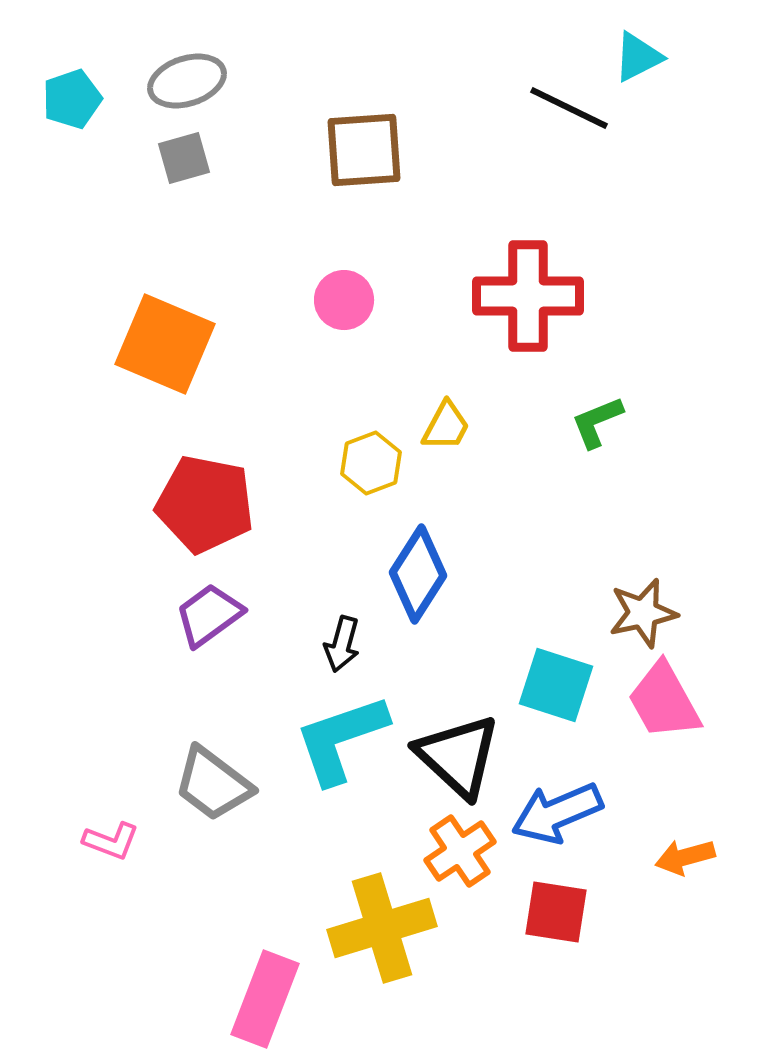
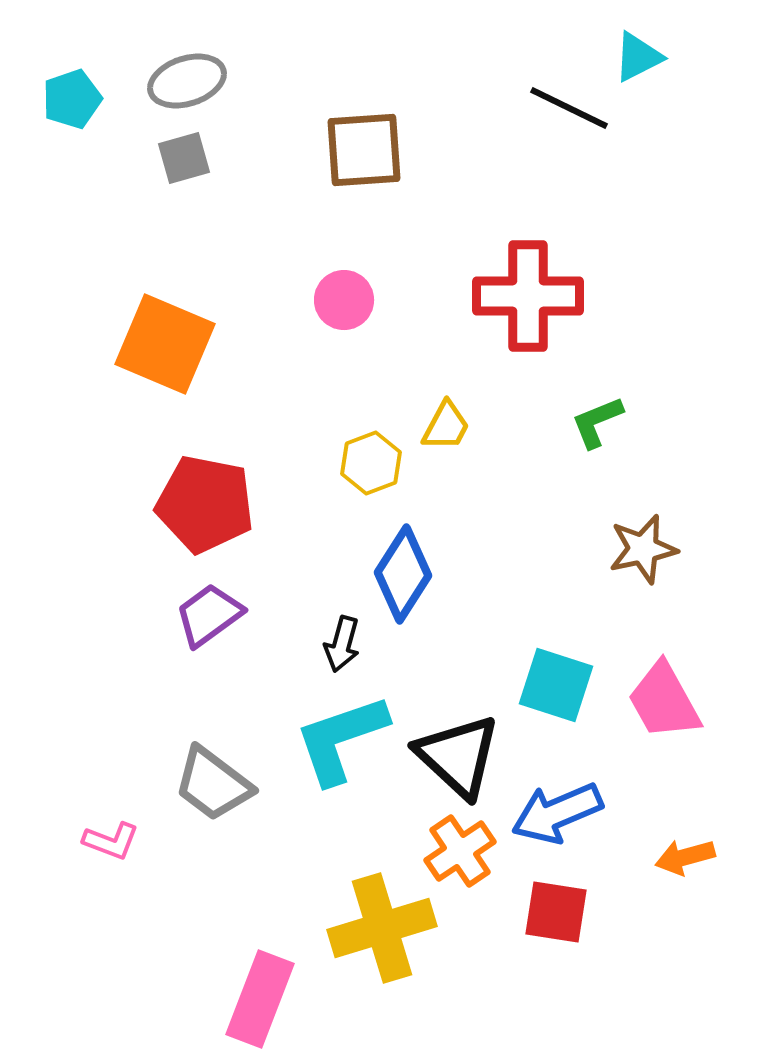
blue diamond: moved 15 px left
brown star: moved 64 px up
pink rectangle: moved 5 px left
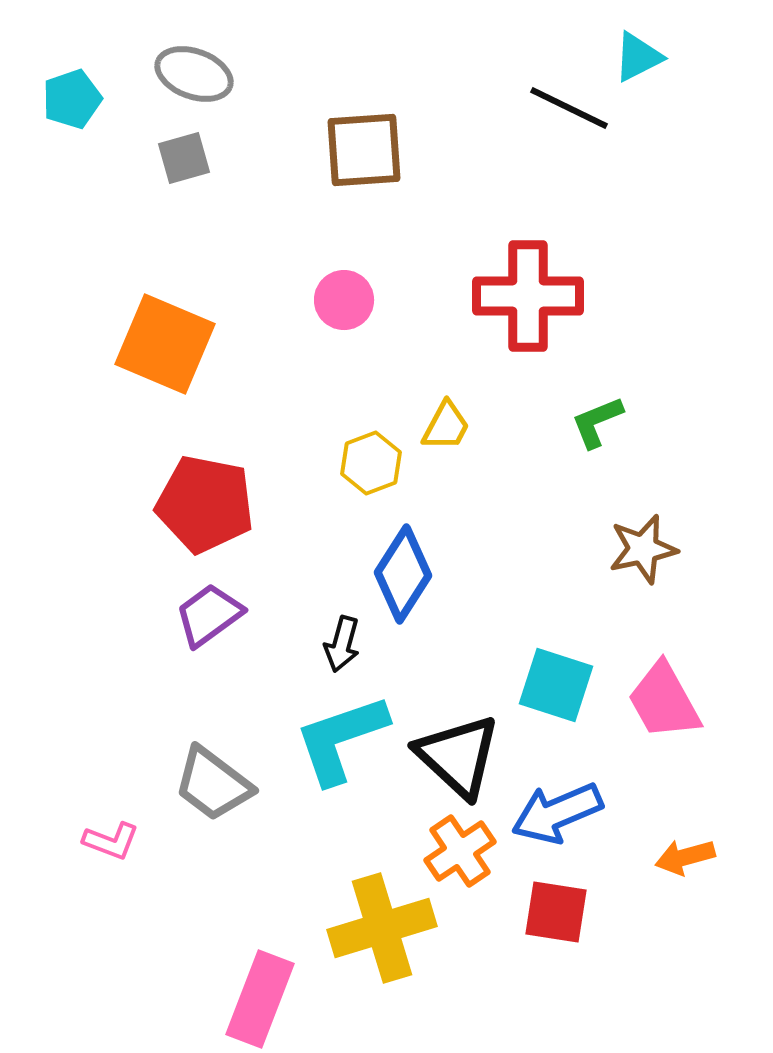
gray ellipse: moved 7 px right, 7 px up; rotated 38 degrees clockwise
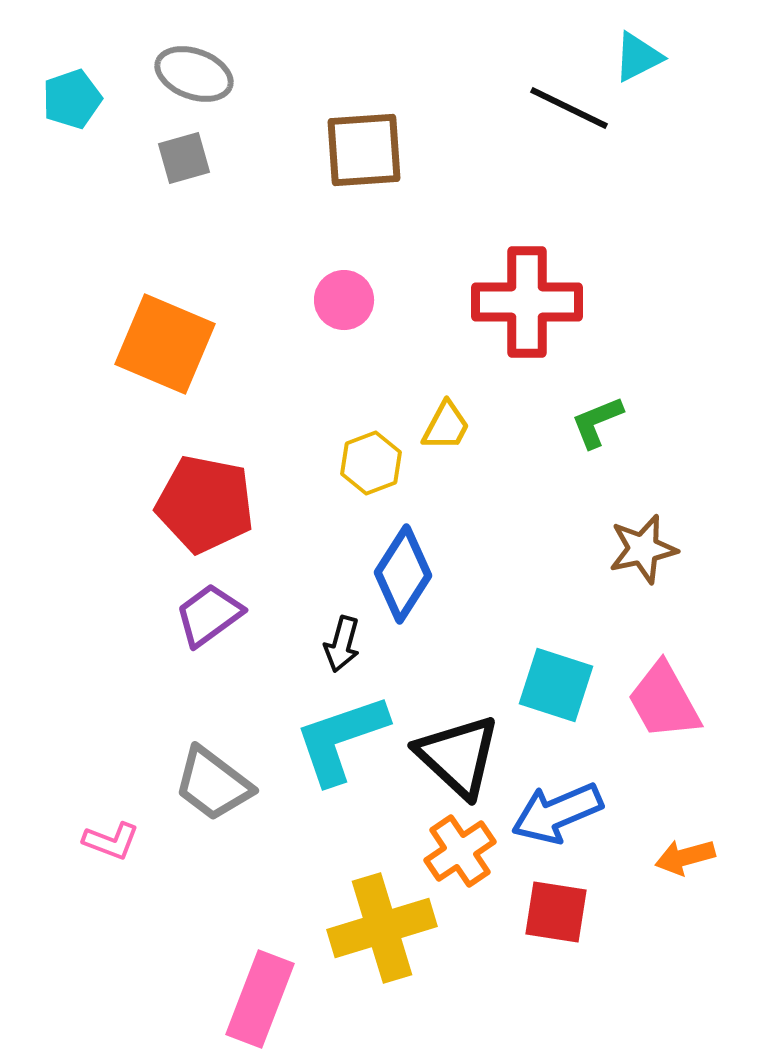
red cross: moved 1 px left, 6 px down
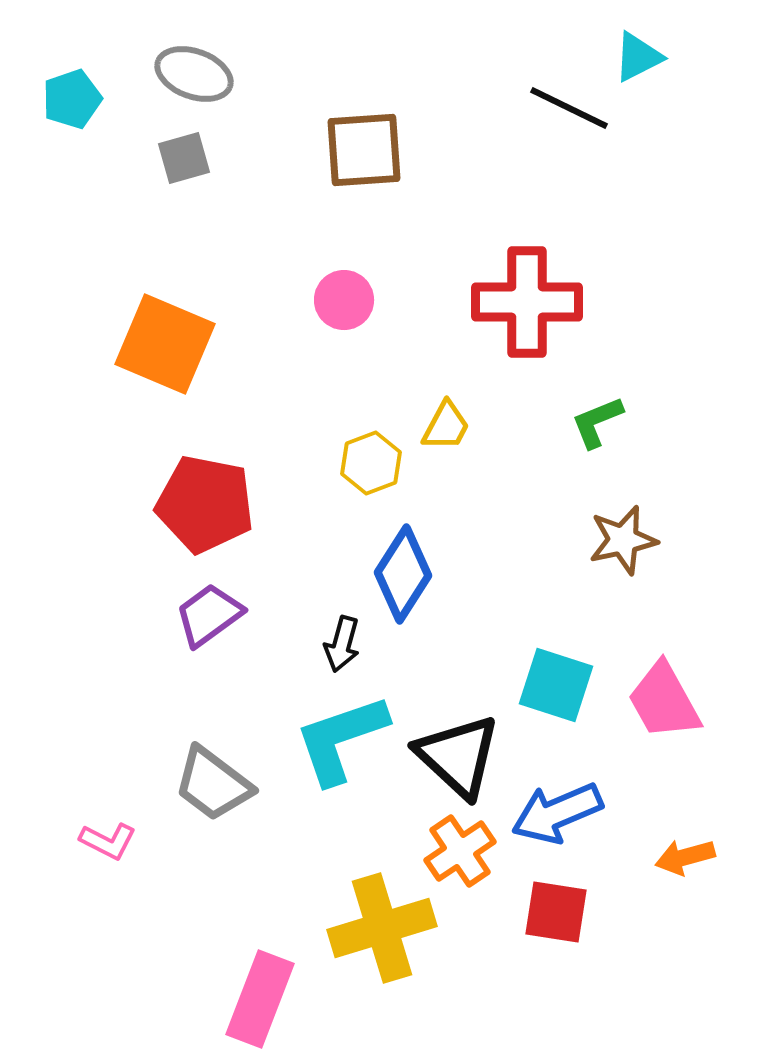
brown star: moved 20 px left, 9 px up
pink L-shape: moved 3 px left; rotated 6 degrees clockwise
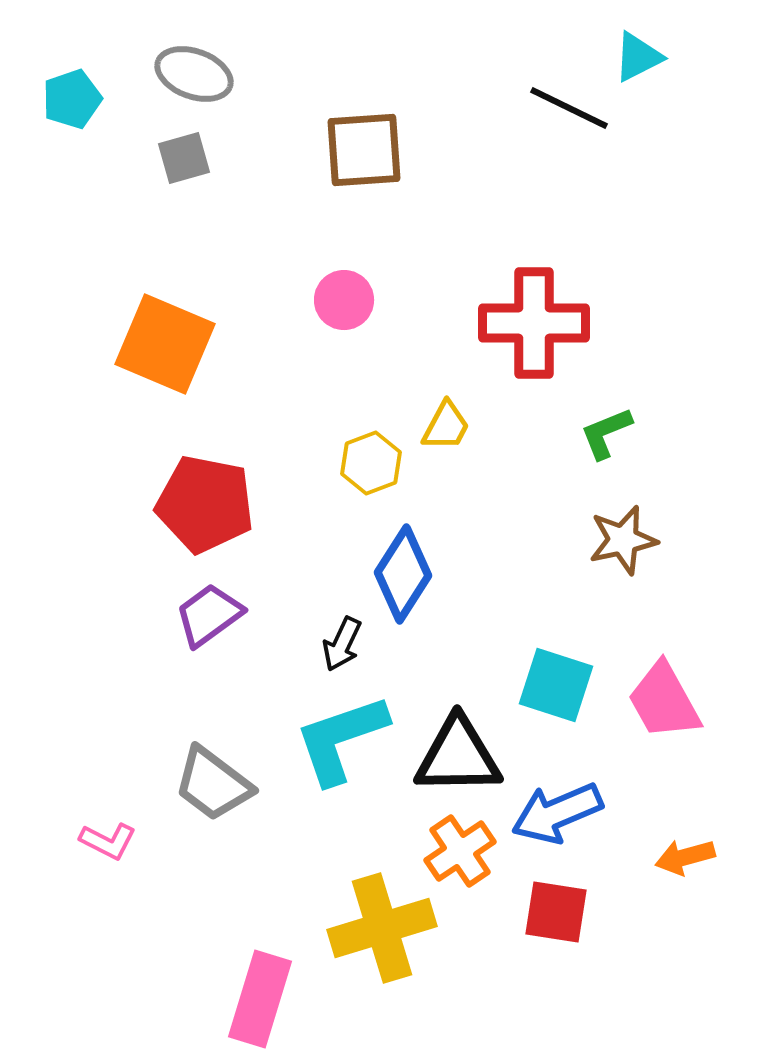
red cross: moved 7 px right, 21 px down
green L-shape: moved 9 px right, 11 px down
black arrow: rotated 10 degrees clockwise
black triangle: rotated 44 degrees counterclockwise
pink rectangle: rotated 4 degrees counterclockwise
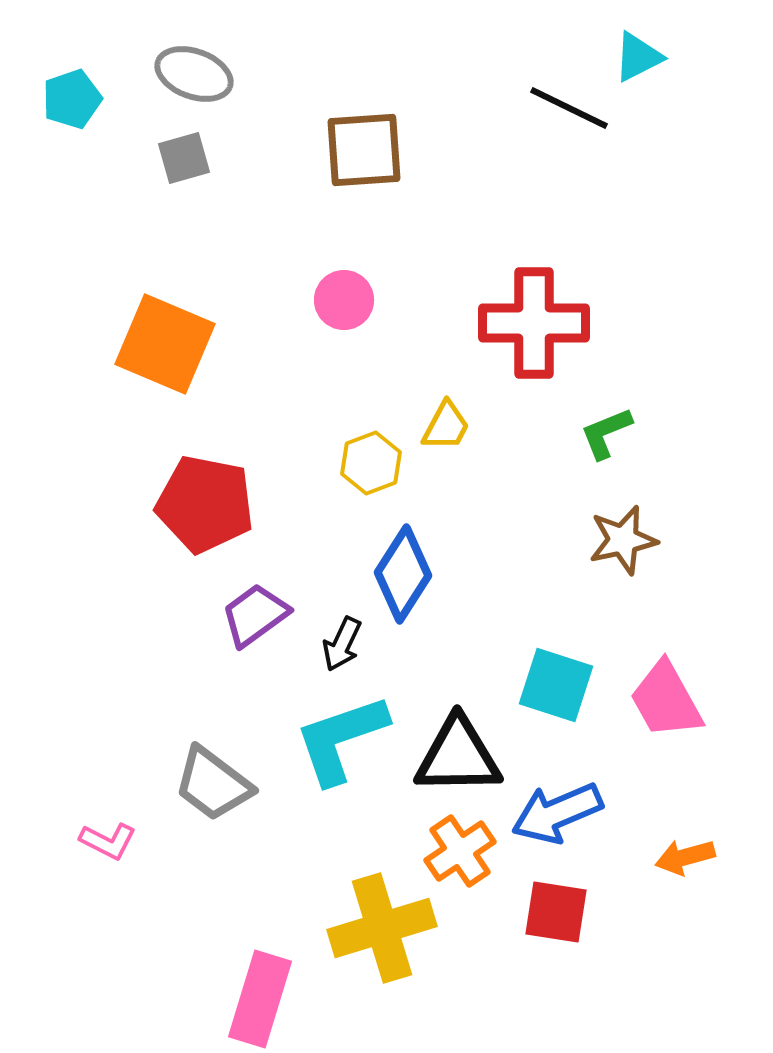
purple trapezoid: moved 46 px right
pink trapezoid: moved 2 px right, 1 px up
